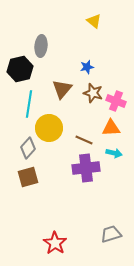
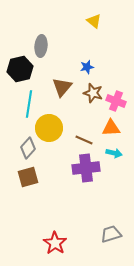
brown triangle: moved 2 px up
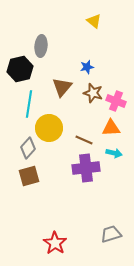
brown square: moved 1 px right, 1 px up
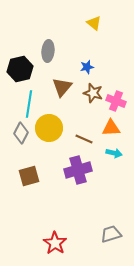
yellow triangle: moved 2 px down
gray ellipse: moved 7 px right, 5 px down
brown line: moved 1 px up
gray diamond: moved 7 px left, 15 px up; rotated 15 degrees counterclockwise
purple cross: moved 8 px left, 2 px down; rotated 8 degrees counterclockwise
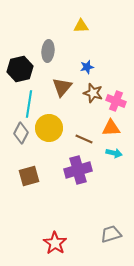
yellow triangle: moved 13 px left, 3 px down; rotated 42 degrees counterclockwise
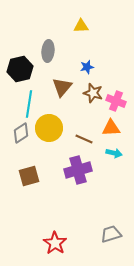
gray diamond: rotated 30 degrees clockwise
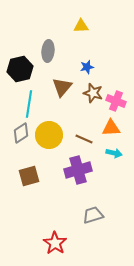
yellow circle: moved 7 px down
gray trapezoid: moved 18 px left, 19 px up
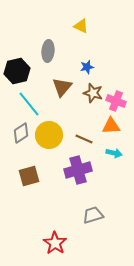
yellow triangle: rotated 28 degrees clockwise
black hexagon: moved 3 px left, 2 px down
cyan line: rotated 48 degrees counterclockwise
orange triangle: moved 2 px up
